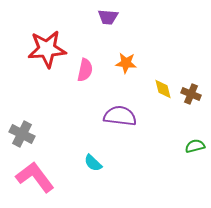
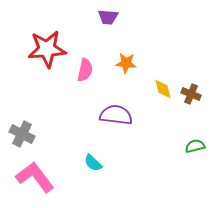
purple semicircle: moved 4 px left, 1 px up
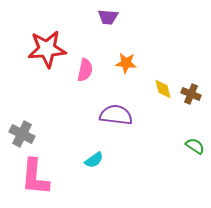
green semicircle: rotated 48 degrees clockwise
cyan semicircle: moved 1 px right, 3 px up; rotated 78 degrees counterclockwise
pink L-shape: rotated 138 degrees counterclockwise
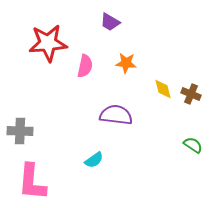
purple trapezoid: moved 2 px right, 5 px down; rotated 25 degrees clockwise
red star: moved 1 px right, 6 px up
pink semicircle: moved 4 px up
gray cross: moved 2 px left, 3 px up; rotated 25 degrees counterclockwise
green semicircle: moved 2 px left, 1 px up
pink L-shape: moved 3 px left, 5 px down
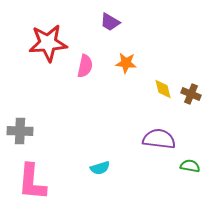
purple semicircle: moved 43 px right, 24 px down
green semicircle: moved 3 px left, 21 px down; rotated 24 degrees counterclockwise
cyan semicircle: moved 6 px right, 8 px down; rotated 18 degrees clockwise
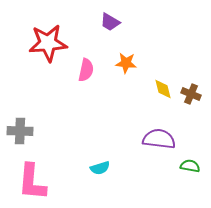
pink semicircle: moved 1 px right, 4 px down
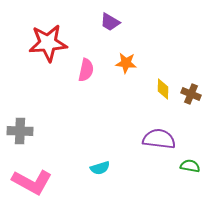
yellow diamond: rotated 15 degrees clockwise
pink L-shape: rotated 66 degrees counterclockwise
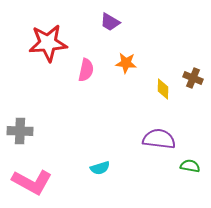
brown cross: moved 2 px right, 16 px up
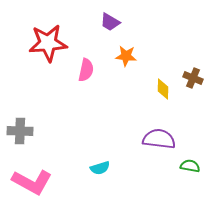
orange star: moved 7 px up
